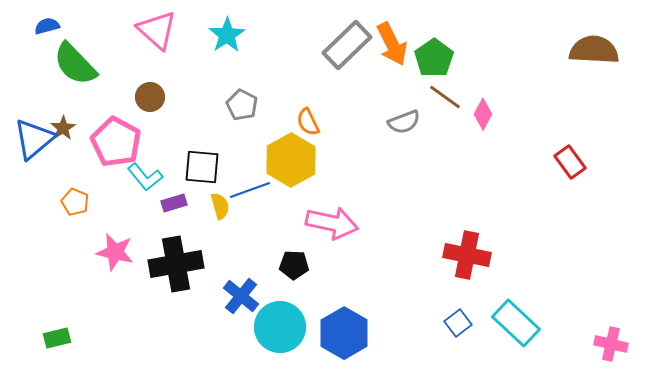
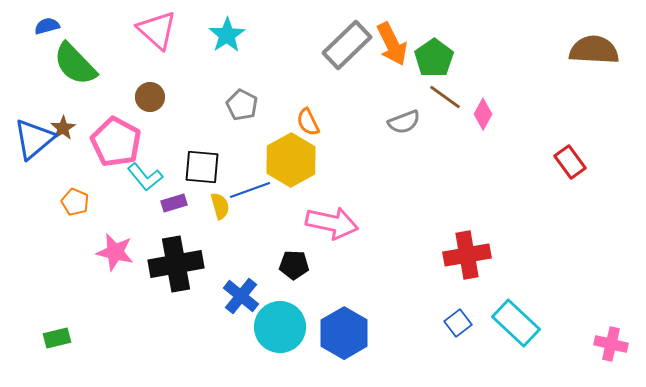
red cross: rotated 21 degrees counterclockwise
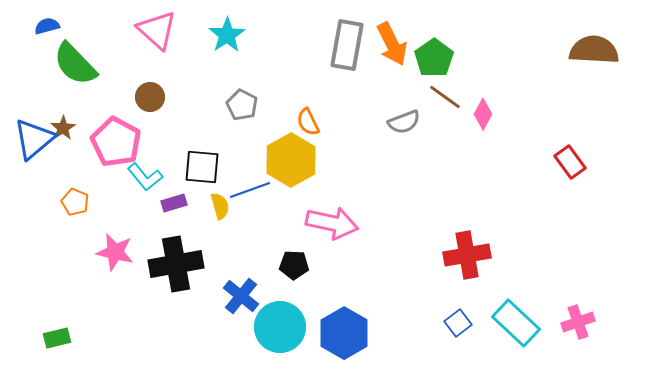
gray rectangle: rotated 36 degrees counterclockwise
pink cross: moved 33 px left, 22 px up; rotated 32 degrees counterclockwise
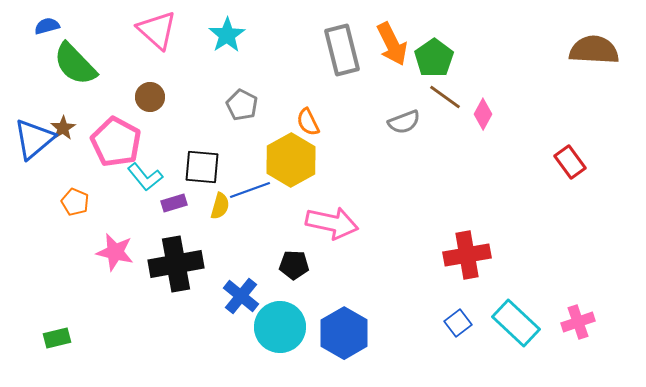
gray rectangle: moved 5 px left, 5 px down; rotated 24 degrees counterclockwise
yellow semicircle: rotated 32 degrees clockwise
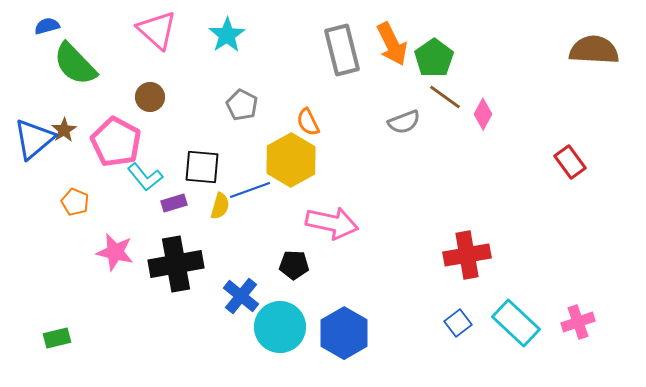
brown star: moved 1 px right, 2 px down
